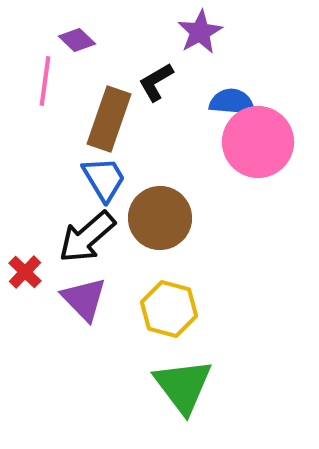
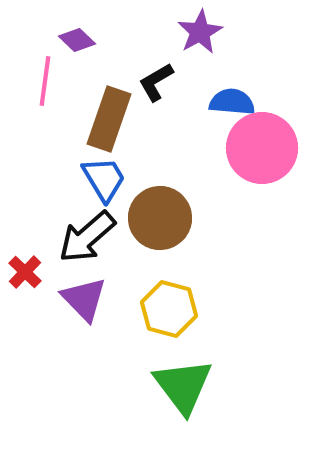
pink circle: moved 4 px right, 6 px down
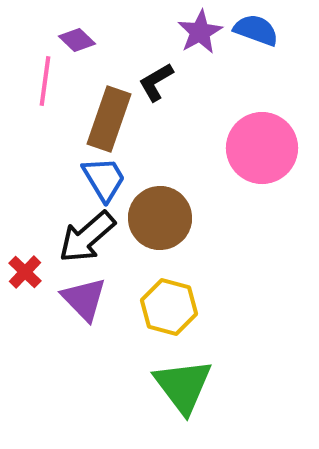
blue semicircle: moved 24 px right, 72 px up; rotated 15 degrees clockwise
yellow hexagon: moved 2 px up
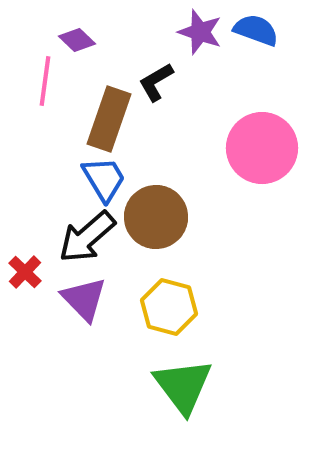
purple star: rotated 24 degrees counterclockwise
brown circle: moved 4 px left, 1 px up
